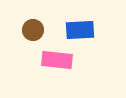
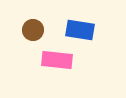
blue rectangle: rotated 12 degrees clockwise
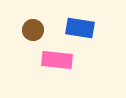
blue rectangle: moved 2 px up
